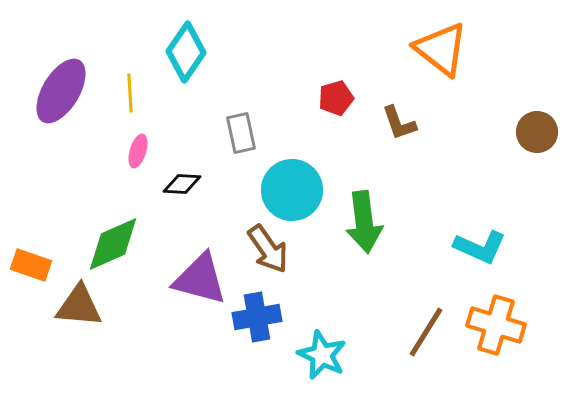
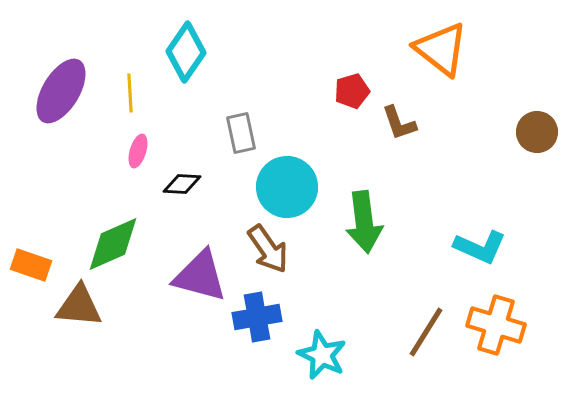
red pentagon: moved 16 px right, 7 px up
cyan circle: moved 5 px left, 3 px up
purple triangle: moved 3 px up
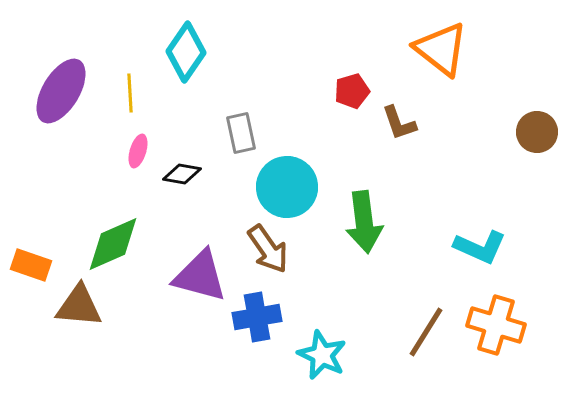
black diamond: moved 10 px up; rotated 6 degrees clockwise
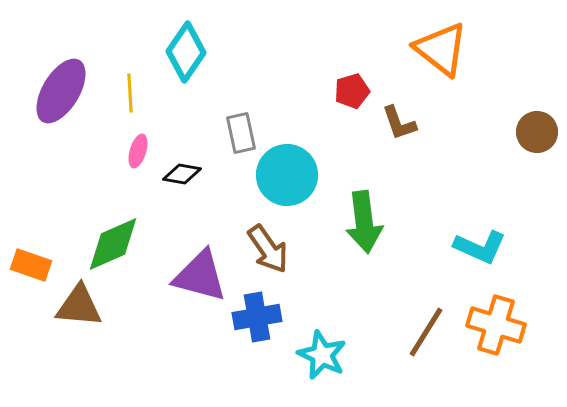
cyan circle: moved 12 px up
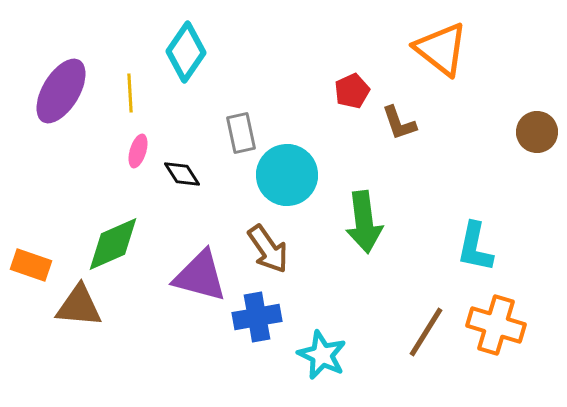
red pentagon: rotated 8 degrees counterclockwise
black diamond: rotated 48 degrees clockwise
cyan L-shape: moved 5 px left; rotated 78 degrees clockwise
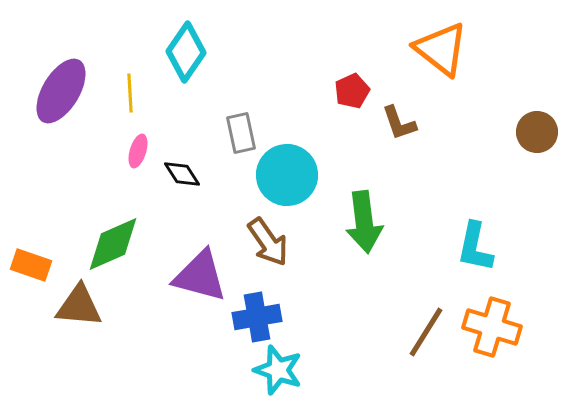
brown arrow: moved 7 px up
orange cross: moved 4 px left, 2 px down
cyan star: moved 44 px left, 15 px down; rotated 6 degrees counterclockwise
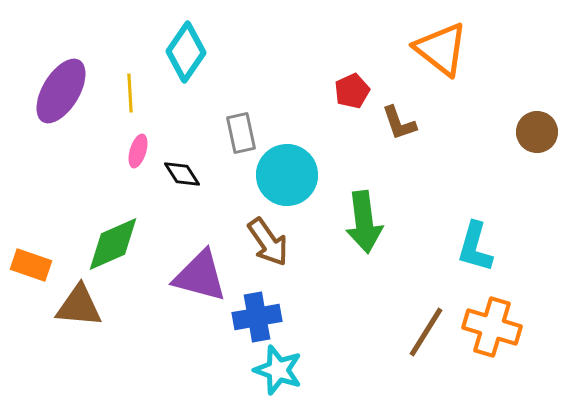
cyan L-shape: rotated 4 degrees clockwise
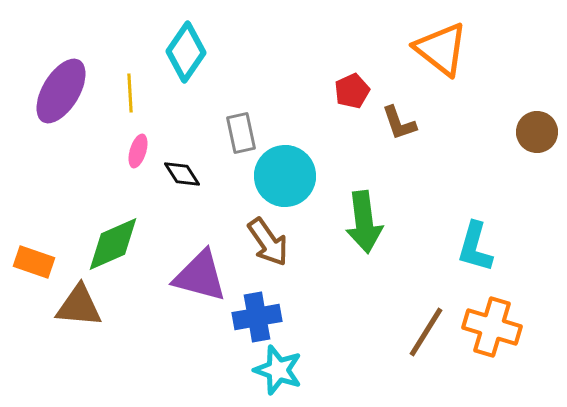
cyan circle: moved 2 px left, 1 px down
orange rectangle: moved 3 px right, 3 px up
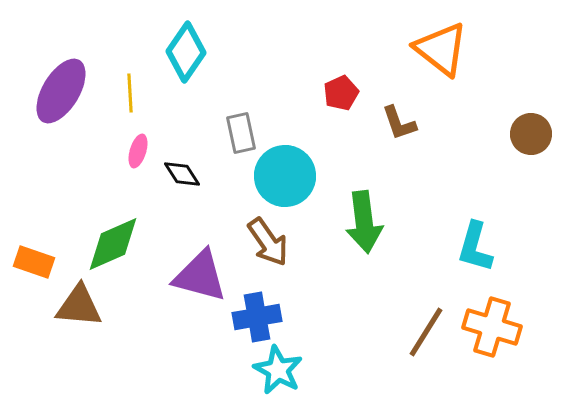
red pentagon: moved 11 px left, 2 px down
brown circle: moved 6 px left, 2 px down
cyan star: rotated 9 degrees clockwise
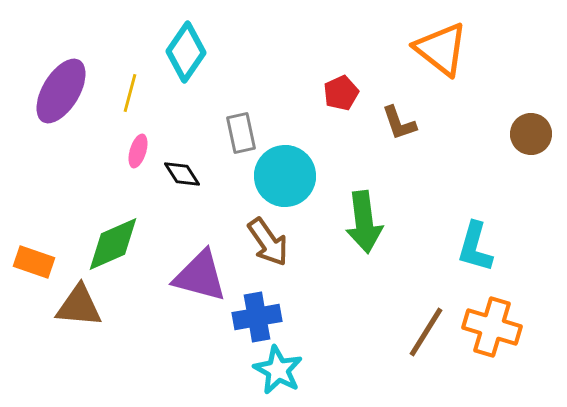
yellow line: rotated 18 degrees clockwise
